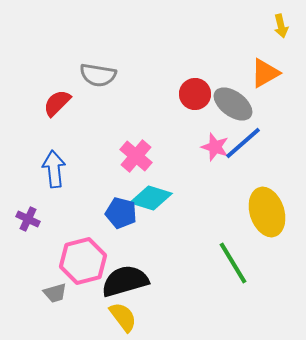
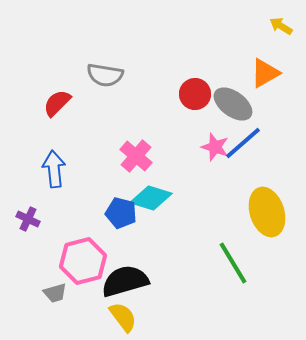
yellow arrow: rotated 135 degrees clockwise
gray semicircle: moved 7 px right
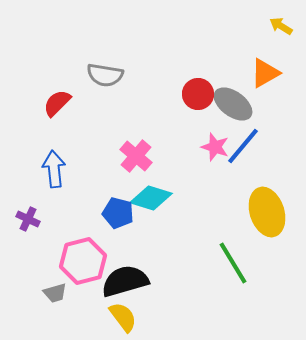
red circle: moved 3 px right
blue line: moved 3 px down; rotated 9 degrees counterclockwise
blue pentagon: moved 3 px left
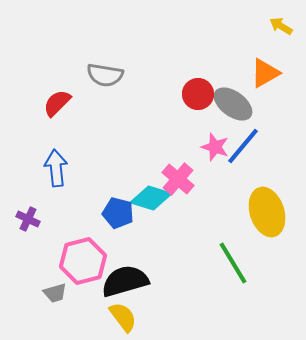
pink cross: moved 42 px right, 23 px down
blue arrow: moved 2 px right, 1 px up
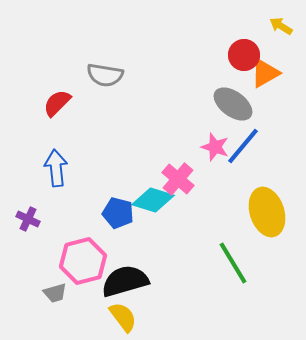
red circle: moved 46 px right, 39 px up
cyan diamond: moved 2 px right, 2 px down
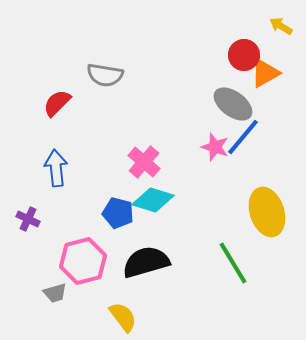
blue line: moved 9 px up
pink cross: moved 34 px left, 17 px up
black semicircle: moved 21 px right, 19 px up
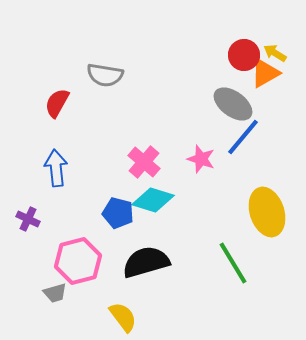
yellow arrow: moved 6 px left, 27 px down
red semicircle: rotated 16 degrees counterclockwise
pink star: moved 14 px left, 12 px down
pink hexagon: moved 5 px left
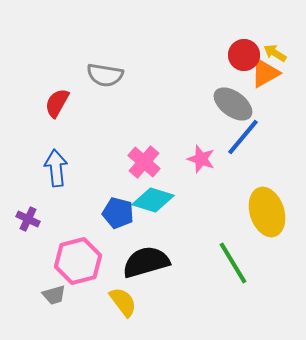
gray trapezoid: moved 1 px left, 2 px down
yellow semicircle: moved 15 px up
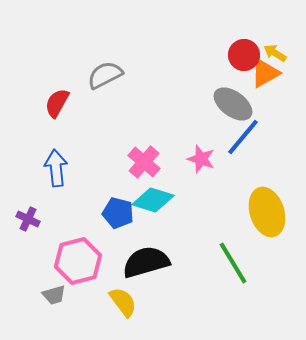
gray semicircle: rotated 144 degrees clockwise
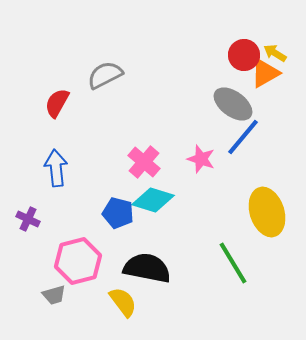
black semicircle: moved 1 px right, 6 px down; rotated 27 degrees clockwise
